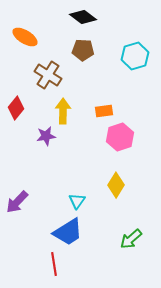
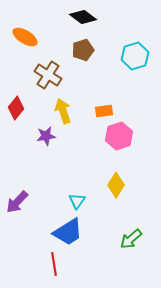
brown pentagon: rotated 20 degrees counterclockwise
yellow arrow: rotated 20 degrees counterclockwise
pink hexagon: moved 1 px left, 1 px up
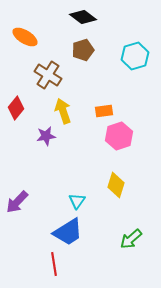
yellow diamond: rotated 15 degrees counterclockwise
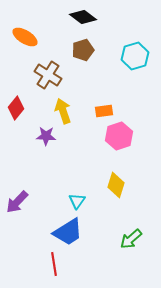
purple star: rotated 12 degrees clockwise
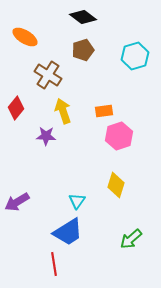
purple arrow: rotated 15 degrees clockwise
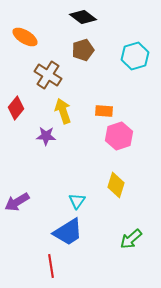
orange rectangle: rotated 12 degrees clockwise
red line: moved 3 px left, 2 px down
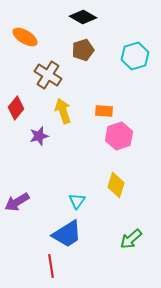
black diamond: rotated 8 degrees counterclockwise
purple star: moved 7 px left; rotated 18 degrees counterclockwise
blue trapezoid: moved 1 px left, 2 px down
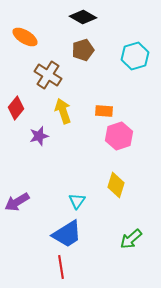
red line: moved 10 px right, 1 px down
